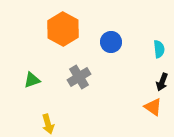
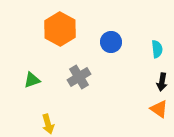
orange hexagon: moved 3 px left
cyan semicircle: moved 2 px left
black arrow: rotated 12 degrees counterclockwise
orange triangle: moved 6 px right, 2 px down
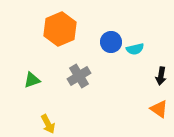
orange hexagon: rotated 8 degrees clockwise
cyan semicircle: moved 22 px left; rotated 84 degrees clockwise
gray cross: moved 1 px up
black arrow: moved 1 px left, 6 px up
yellow arrow: rotated 12 degrees counterclockwise
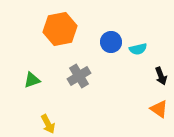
orange hexagon: rotated 12 degrees clockwise
cyan semicircle: moved 3 px right
black arrow: rotated 30 degrees counterclockwise
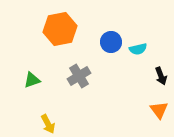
orange triangle: moved 1 px down; rotated 18 degrees clockwise
